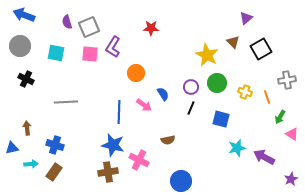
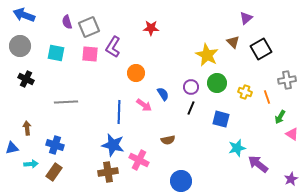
purple arrow: moved 6 px left, 7 px down; rotated 10 degrees clockwise
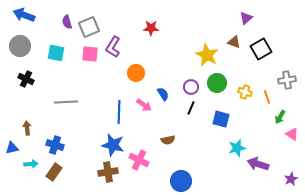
brown triangle: moved 1 px right; rotated 24 degrees counterclockwise
purple arrow: rotated 20 degrees counterclockwise
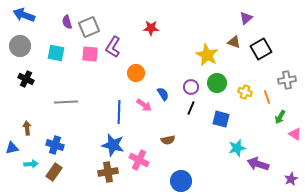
pink triangle: moved 3 px right
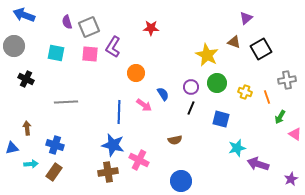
gray circle: moved 6 px left
brown semicircle: moved 7 px right
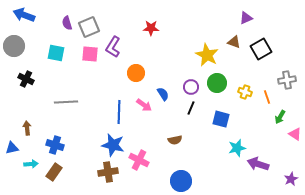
purple triangle: rotated 16 degrees clockwise
purple semicircle: moved 1 px down
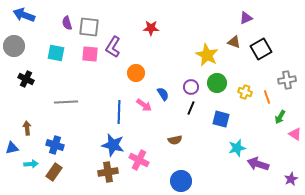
gray square: rotated 30 degrees clockwise
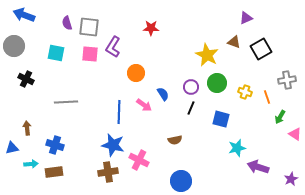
purple arrow: moved 3 px down
brown rectangle: rotated 48 degrees clockwise
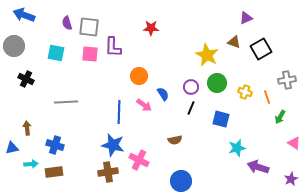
purple L-shape: rotated 30 degrees counterclockwise
orange circle: moved 3 px right, 3 px down
pink triangle: moved 1 px left, 9 px down
